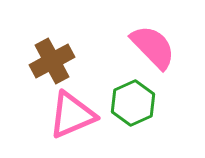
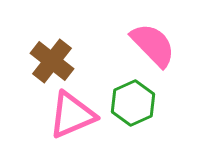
pink semicircle: moved 2 px up
brown cross: rotated 24 degrees counterclockwise
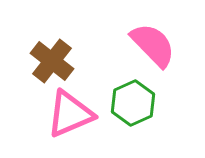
pink triangle: moved 2 px left, 1 px up
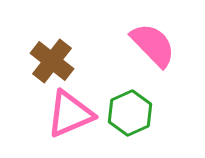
green hexagon: moved 3 px left, 10 px down
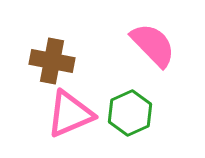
brown cross: rotated 27 degrees counterclockwise
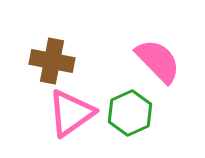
pink semicircle: moved 5 px right, 16 px down
pink triangle: moved 1 px right, 1 px up; rotated 12 degrees counterclockwise
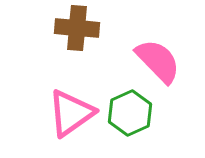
brown cross: moved 25 px right, 33 px up; rotated 6 degrees counterclockwise
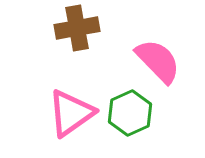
brown cross: rotated 15 degrees counterclockwise
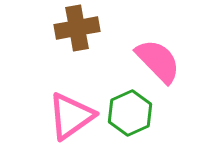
pink triangle: moved 3 px down
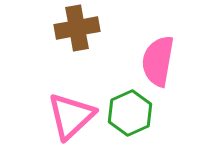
pink semicircle: rotated 126 degrees counterclockwise
pink triangle: rotated 8 degrees counterclockwise
